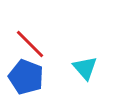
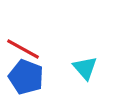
red line: moved 7 px left, 5 px down; rotated 16 degrees counterclockwise
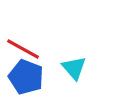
cyan triangle: moved 11 px left
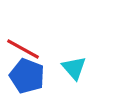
blue pentagon: moved 1 px right, 1 px up
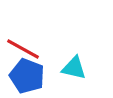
cyan triangle: rotated 36 degrees counterclockwise
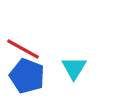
cyan triangle: rotated 48 degrees clockwise
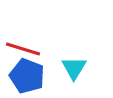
red line: rotated 12 degrees counterclockwise
